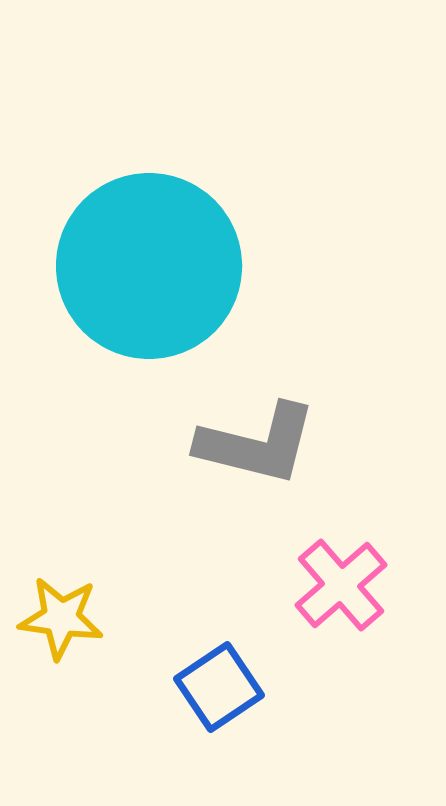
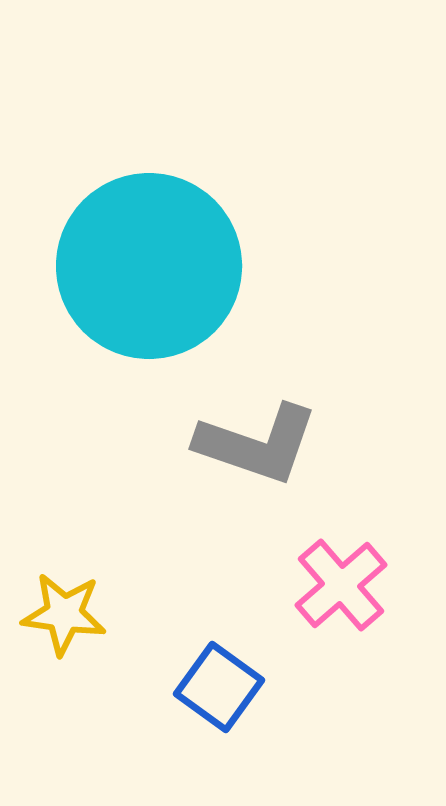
gray L-shape: rotated 5 degrees clockwise
yellow star: moved 3 px right, 4 px up
blue square: rotated 20 degrees counterclockwise
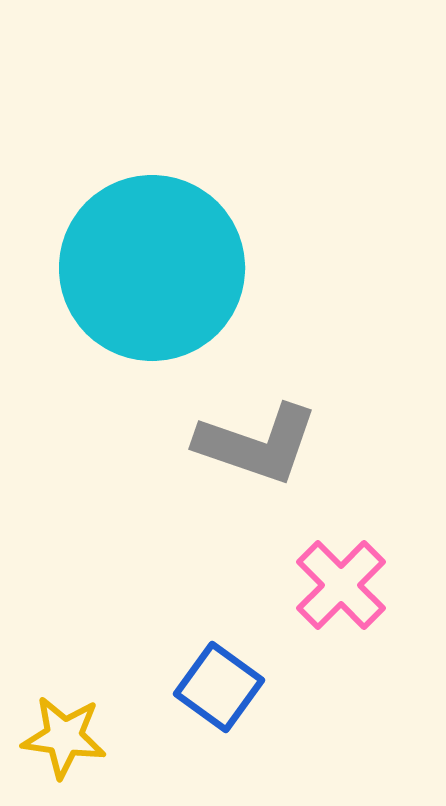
cyan circle: moved 3 px right, 2 px down
pink cross: rotated 4 degrees counterclockwise
yellow star: moved 123 px down
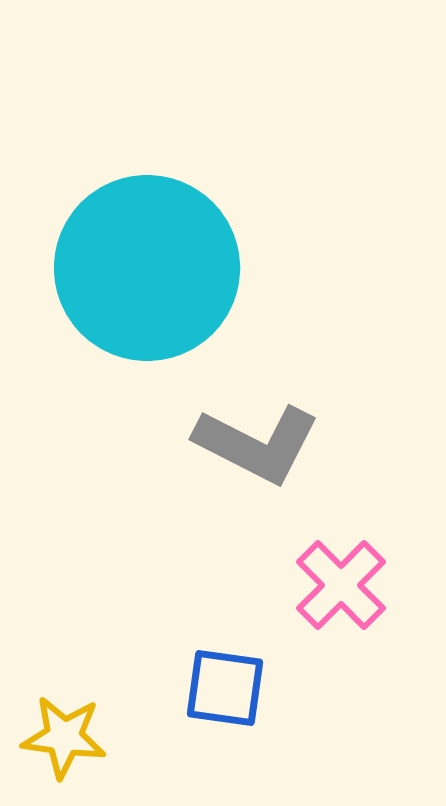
cyan circle: moved 5 px left
gray L-shape: rotated 8 degrees clockwise
blue square: moved 6 px right, 1 px down; rotated 28 degrees counterclockwise
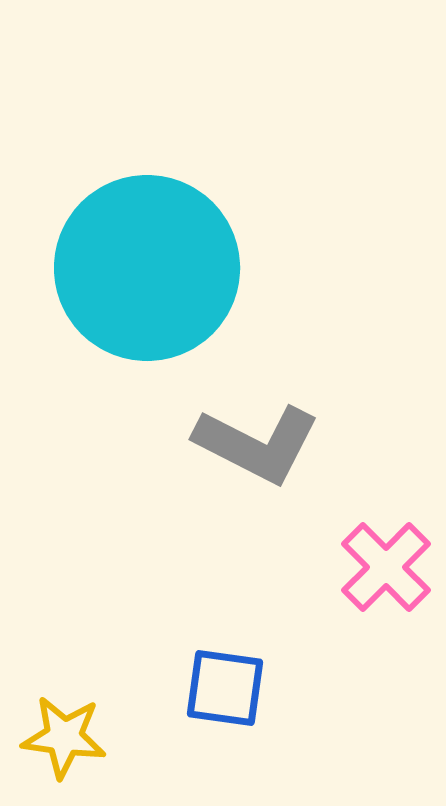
pink cross: moved 45 px right, 18 px up
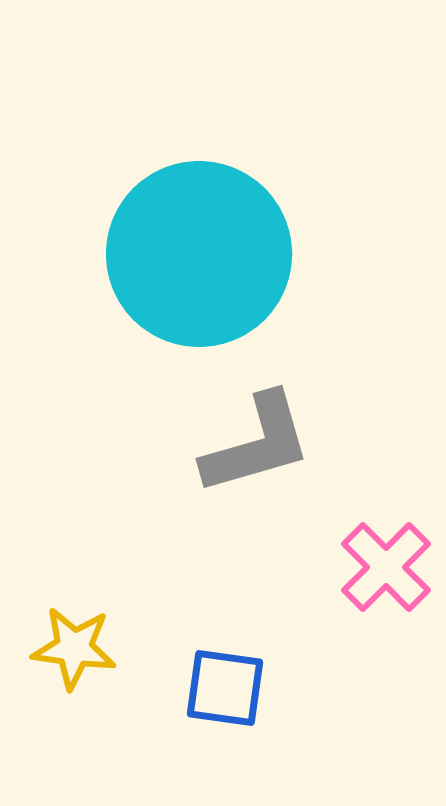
cyan circle: moved 52 px right, 14 px up
gray L-shape: rotated 43 degrees counterclockwise
yellow star: moved 10 px right, 89 px up
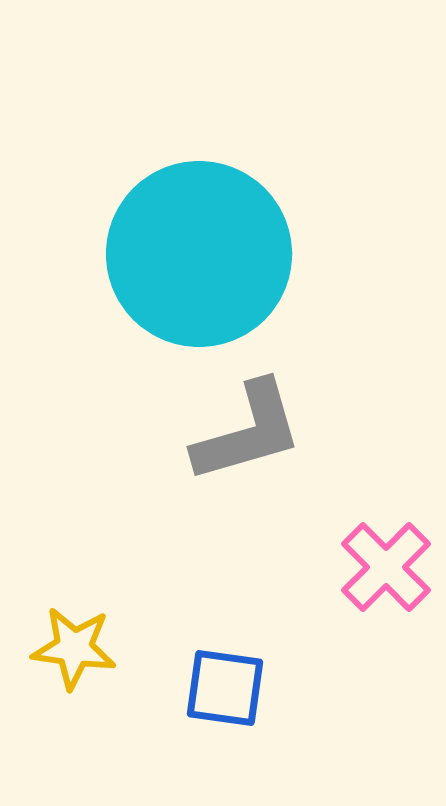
gray L-shape: moved 9 px left, 12 px up
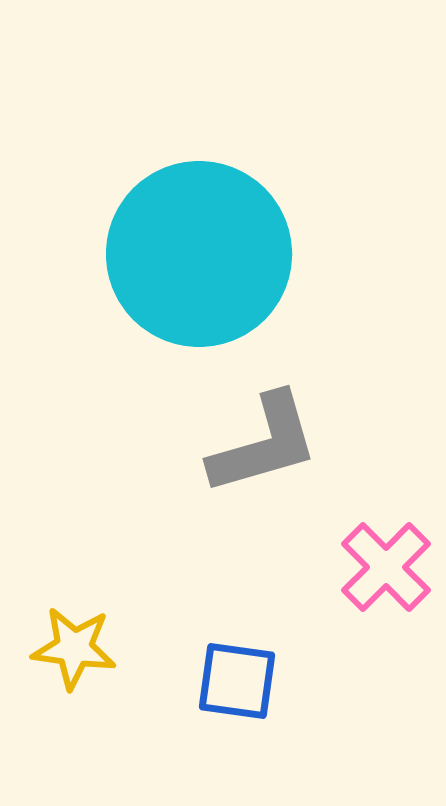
gray L-shape: moved 16 px right, 12 px down
blue square: moved 12 px right, 7 px up
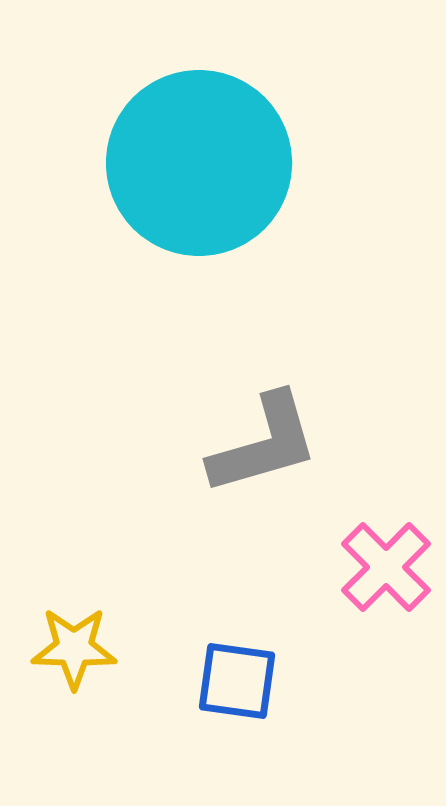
cyan circle: moved 91 px up
yellow star: rotated 6 degrees counterclockwise
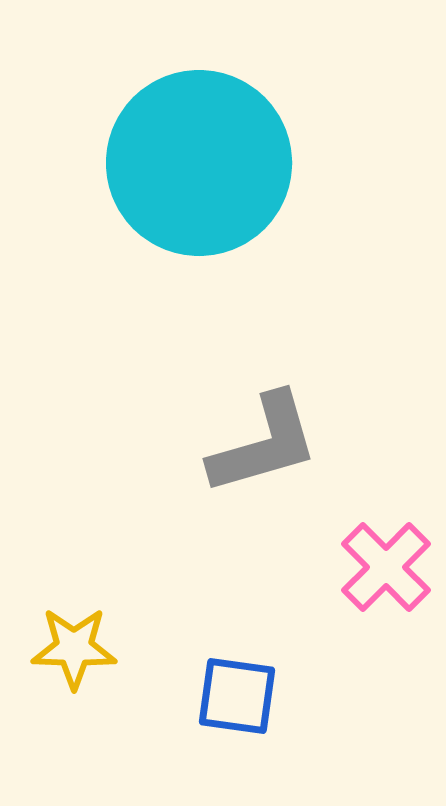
blue square: moved 15 px down
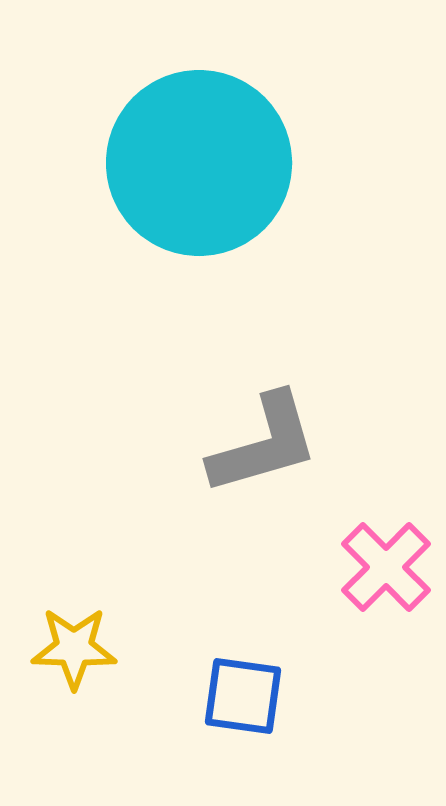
blue square: moved 6 px right
